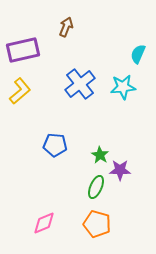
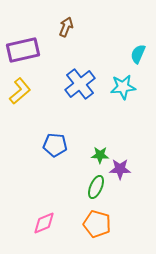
green star: rotated 30 degrees counterclockwise
purple star: moved 1 px up
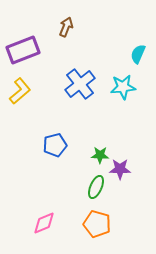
purple rectangle: rotated 8 degrees counterclockwise
blue pentagon: rotated 20 degrees counterclockwise
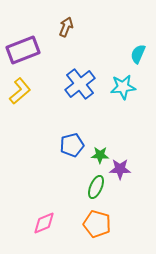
blue pentagon: moved 17 px right
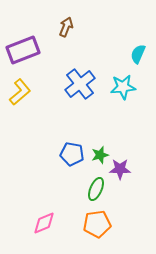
yellow L-shape: moved 1 px down
blue pentagon: moved 9 px down; rotated 25 degrees clockwise
green star: rotated 18 degrees counterclockwise
green ellipse: moved 2 px down
orange pentagon: rotated 24 degrees counterclockwise
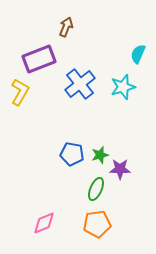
purple rectangle: moved 16 px right, 9 px down
cyan star: rotated 10 degrees counterclockwise
yellow L-shape: rotated 20 degrees counterclockwise
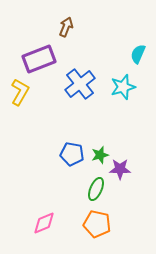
orange pentagon: rotated 20 degrees clockwise
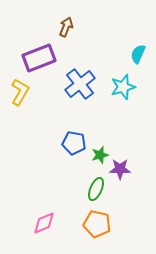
purple rectangle: moved 1 px up
blue pentagon: moved 2 px right, 11 px up
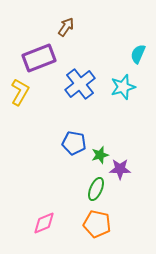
brown arrow: rotated 12 degrees clockwise
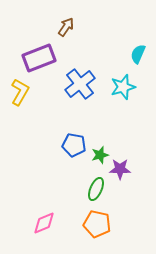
blue pentagon: moved 2 px down
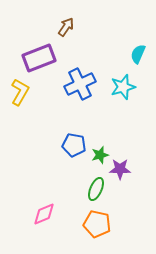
blue cross: rotated 12 degrees clockwise
pink diamond: moved 9 px up
